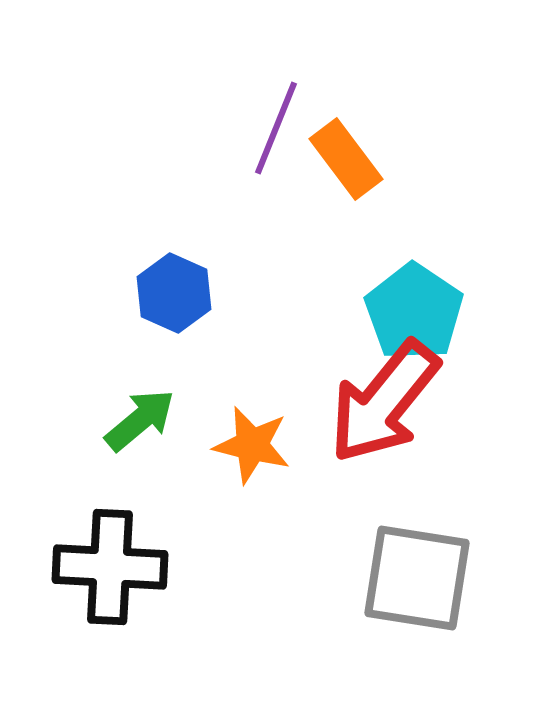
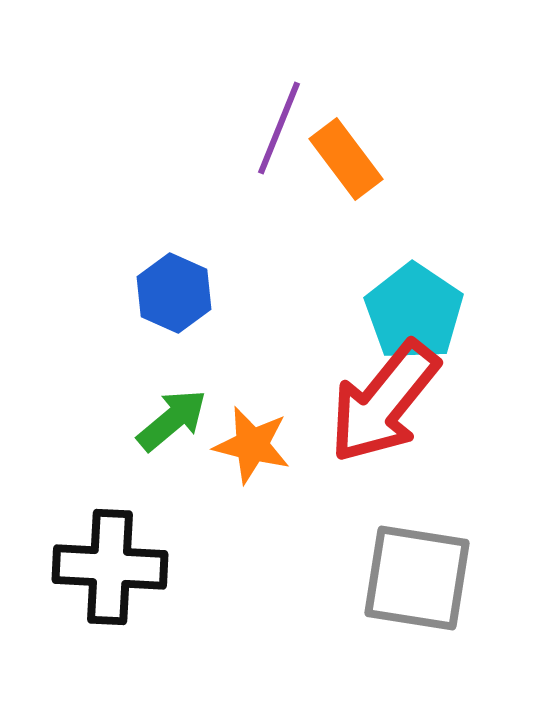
purple line: moved 3 px right
green arrow: moved 32 px right
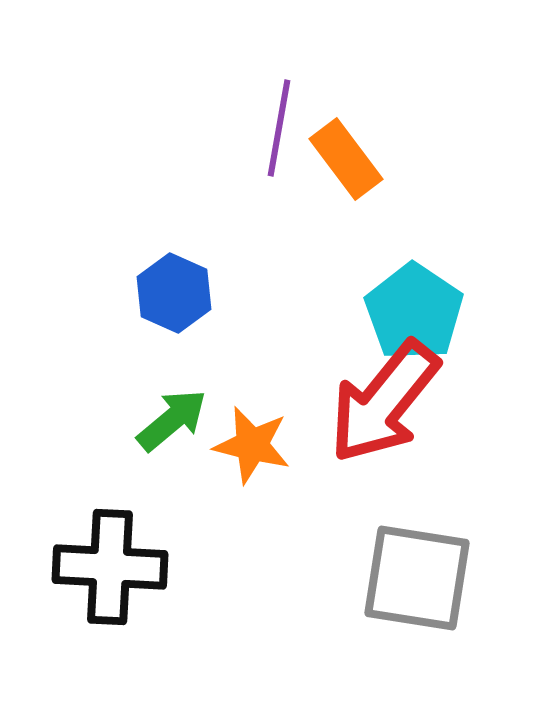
purple line: rotated 12 degrees counterclockwise
